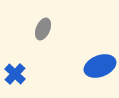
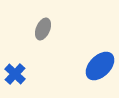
blue ellipse: rotated 24 degrees counterclockwise
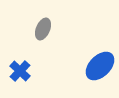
blue cross: moved 5 px right, 3 px up
